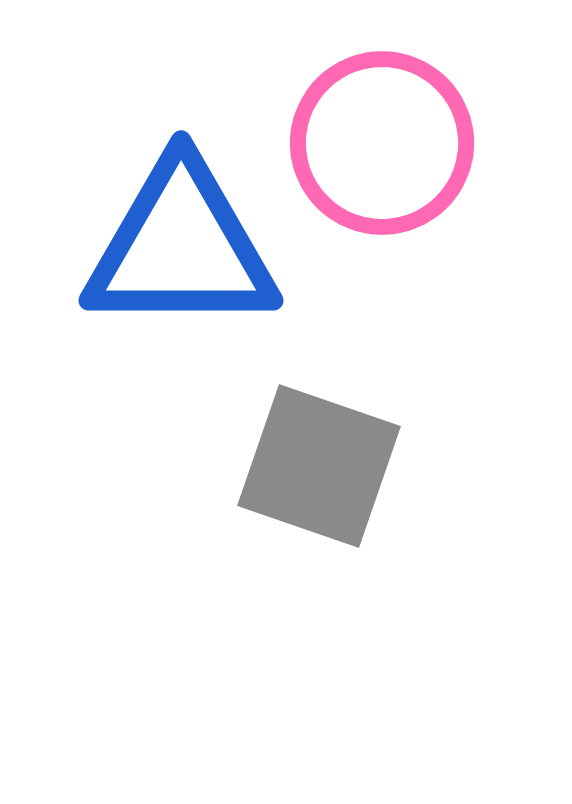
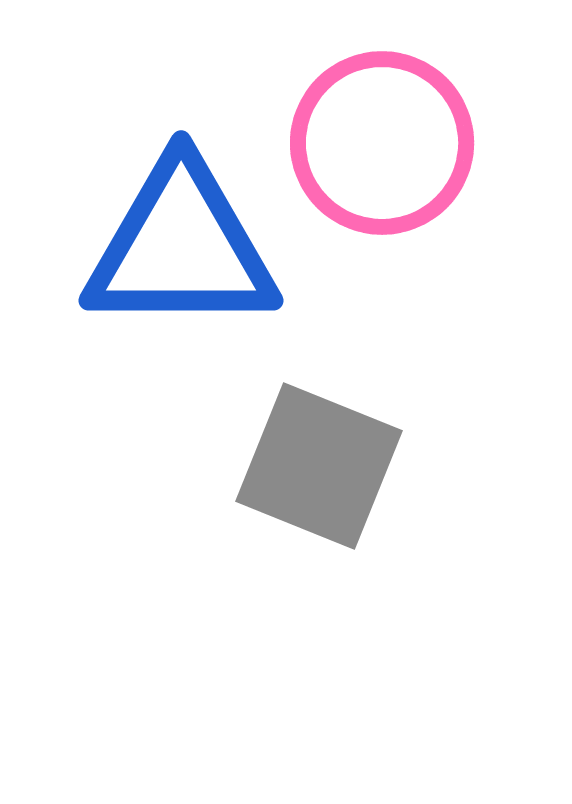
gray square: rotated 3 degrees clockwise
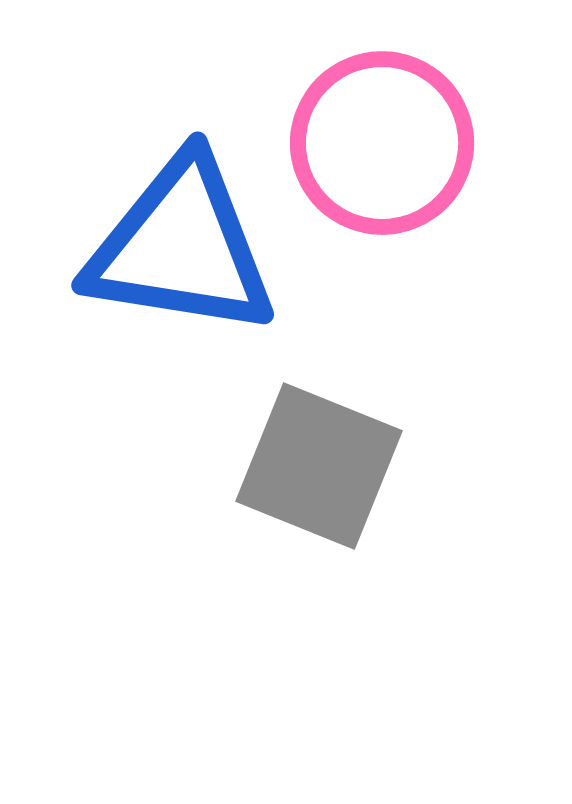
blue triangle: rotated 9 degrees clockwise
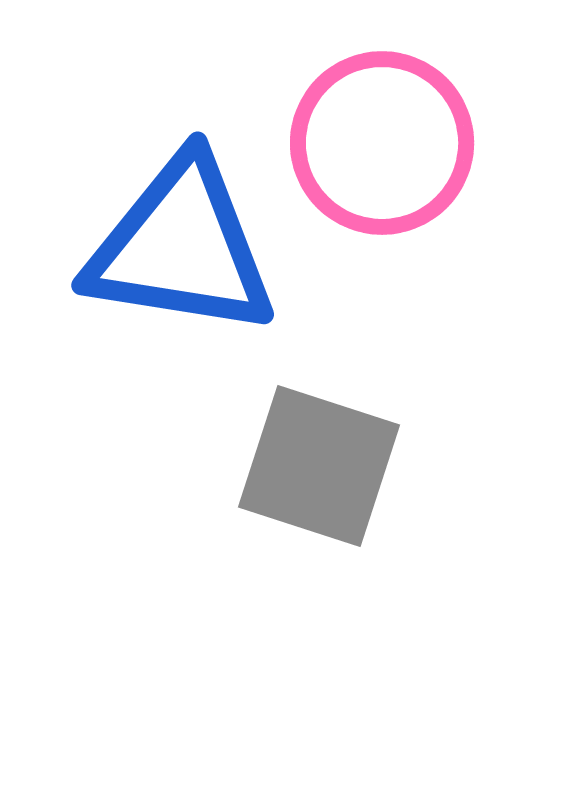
gray square: rotated 4 degrees counterclockwise
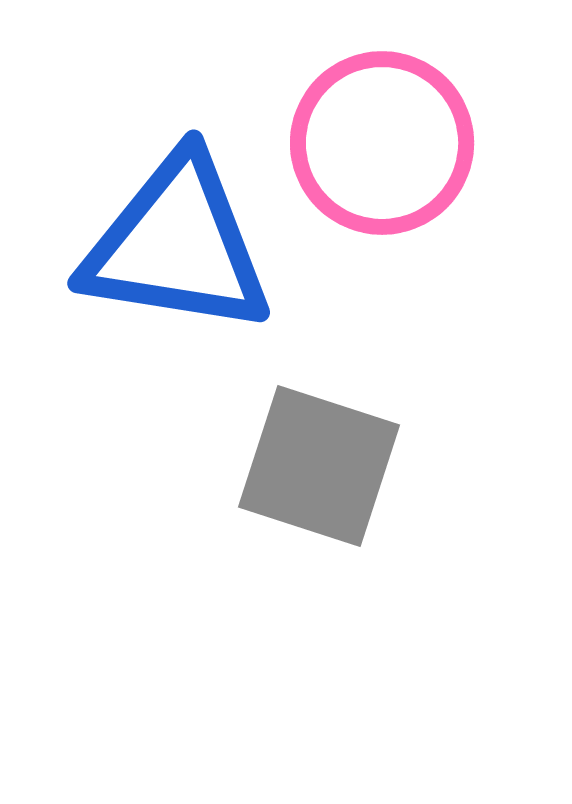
blue triangle: moved 4 px left, 2 px up
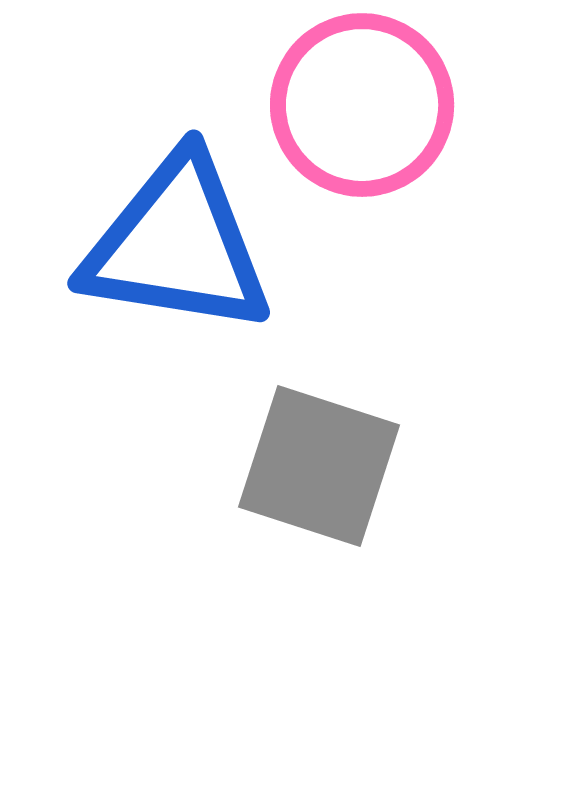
pink circle: moved 20 px left, 38 px up
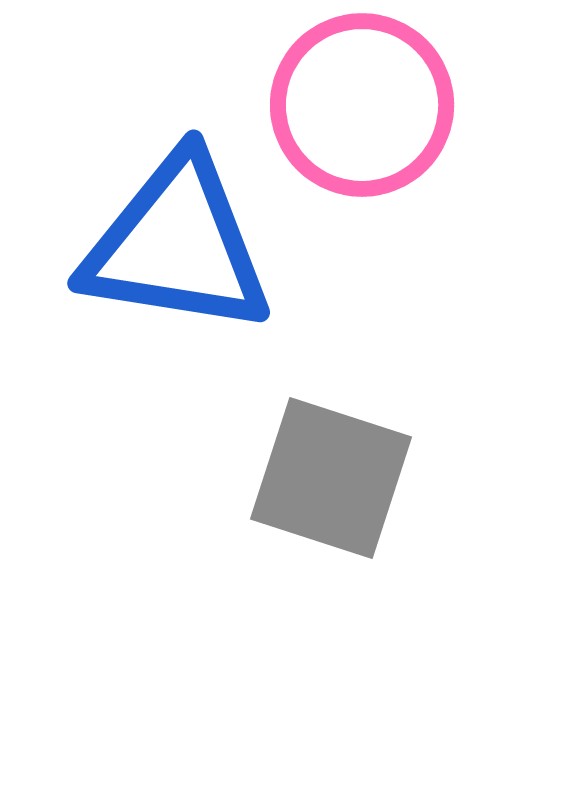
gray square: moved 12 px right, 12 px down
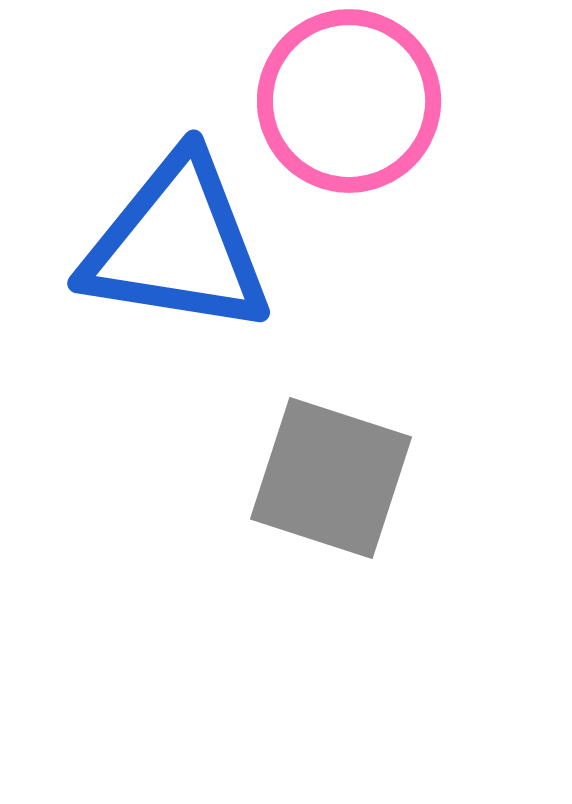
pink circle: moved 13 px left, 4 px up
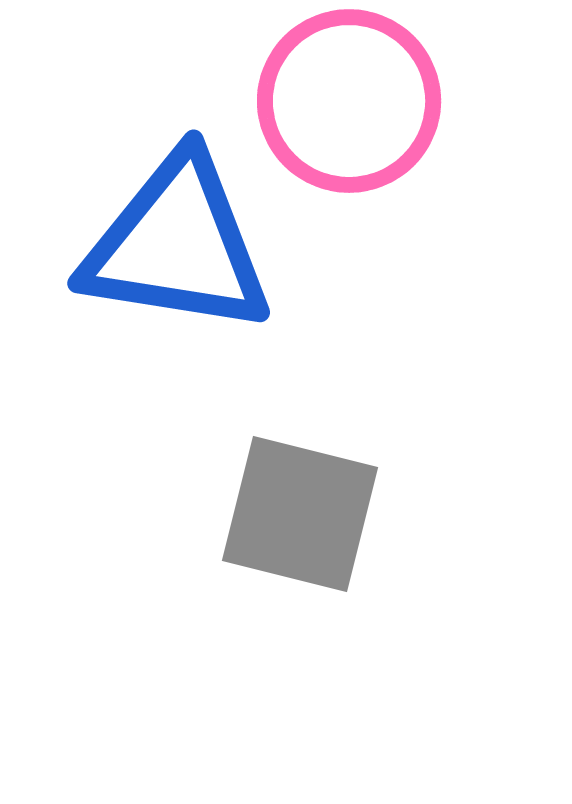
gray square: moved 31 px left, 36 px down; rotated 4 degrees counterclockwise
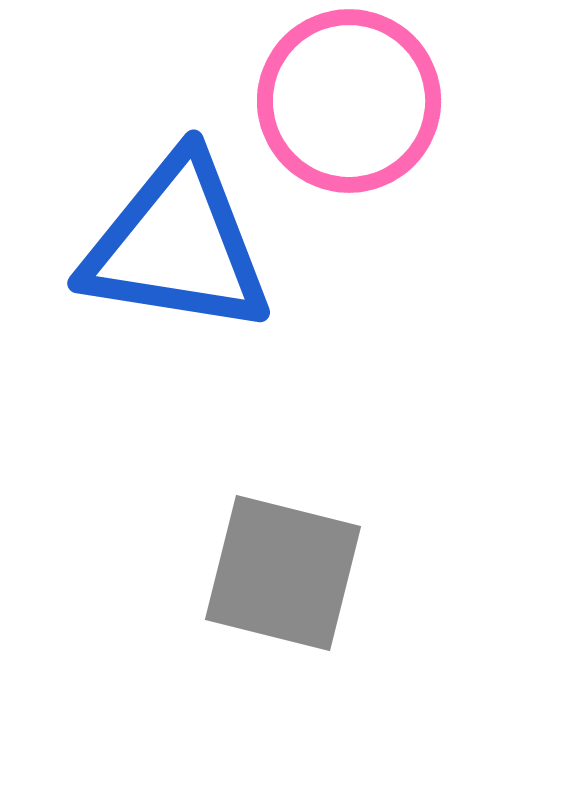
gray square: moved 17 px left, 59 px down
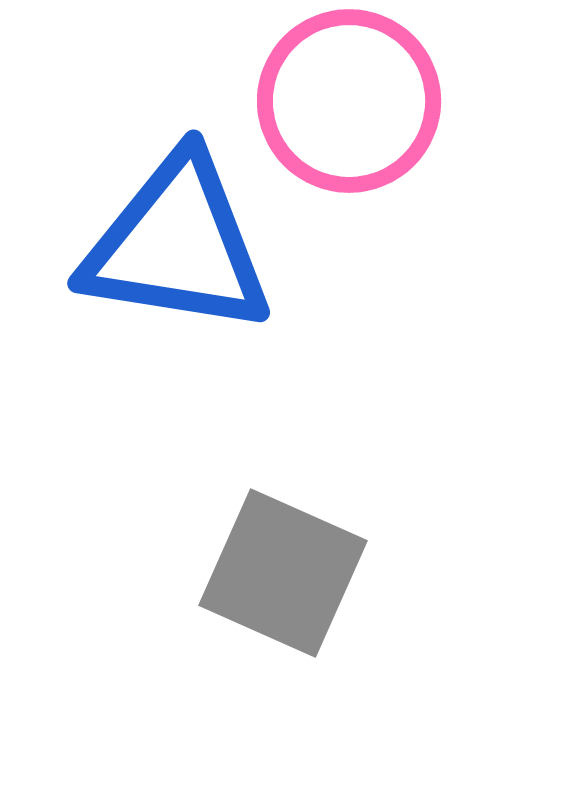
gray square: rotated 10 degrees clockwise
